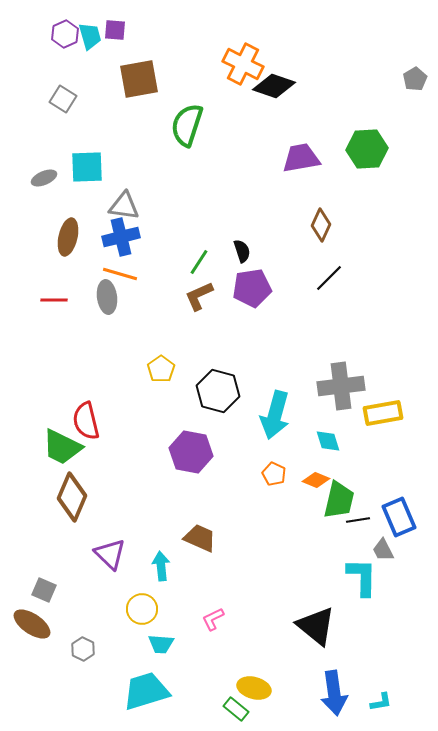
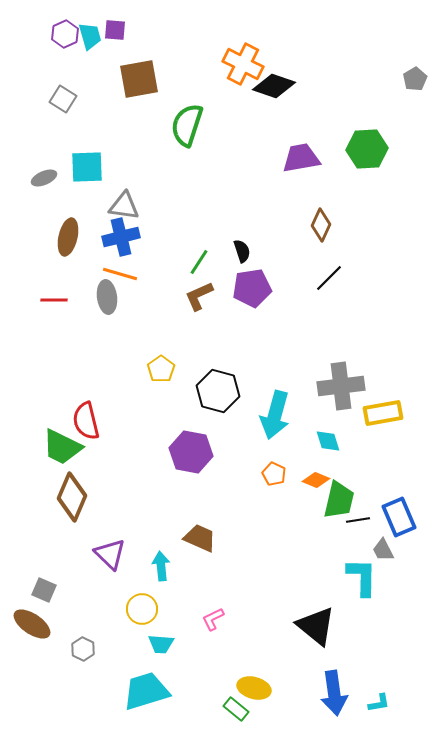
cyan L-shape at (381, 702): moved 2 px left, 1 px down
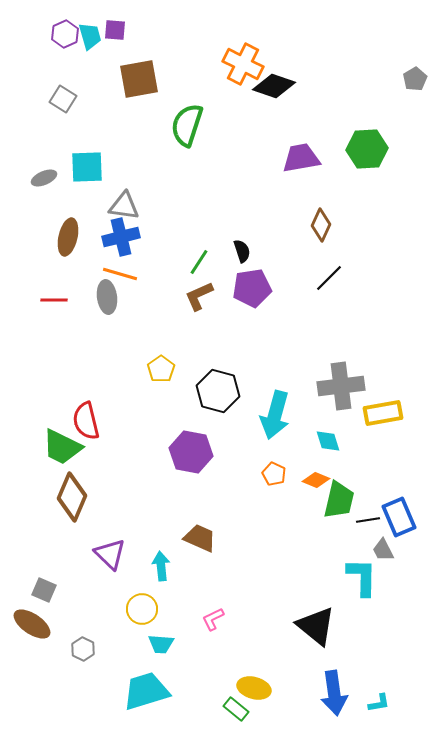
black line at (358, 520): moved 10 px right
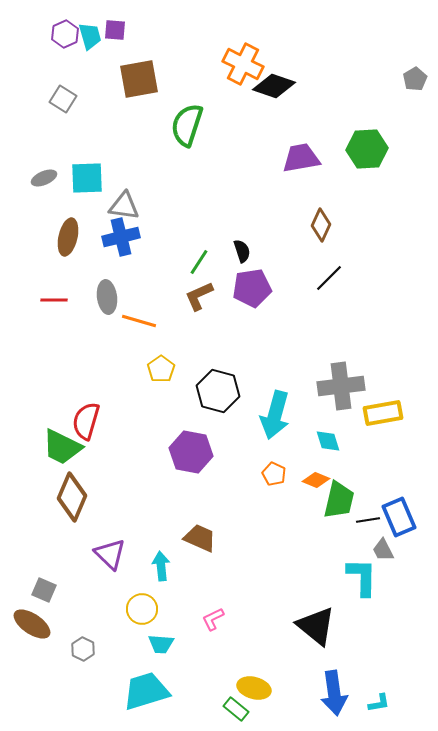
cyan square at (87, 167): moved 11 px down
orange line at (120, 274): moved 19 px right, 47 px down
red semicircle at (86, 421): rotated 30 degrees clockwise
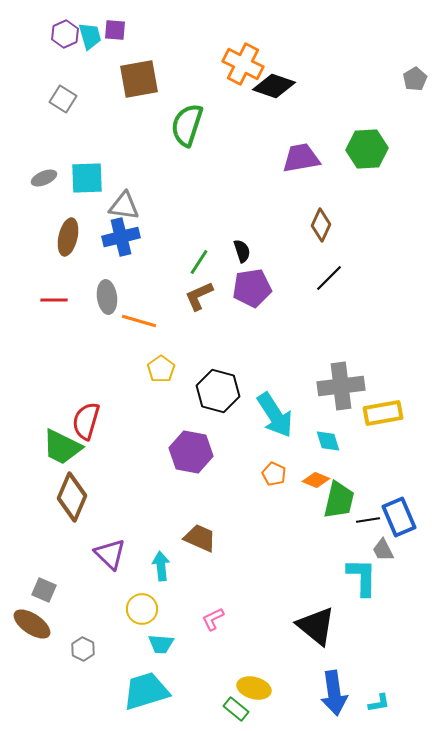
cyan arrow at (275, 415): rotated 48 degrees counterclockwise
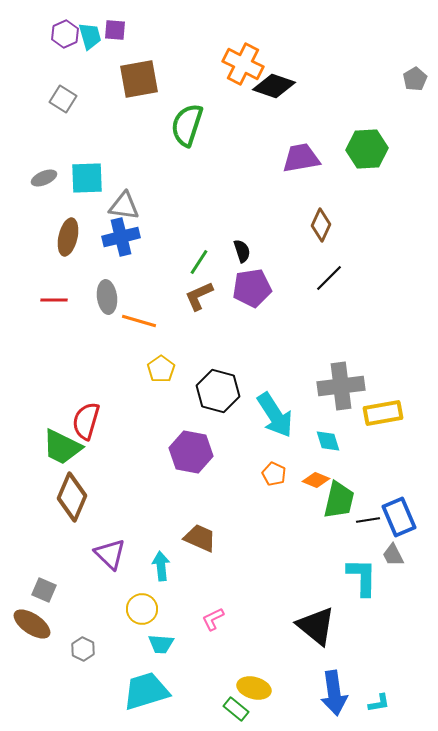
gray trapezoid at (383, 550): moved 10 px right, 5 px down
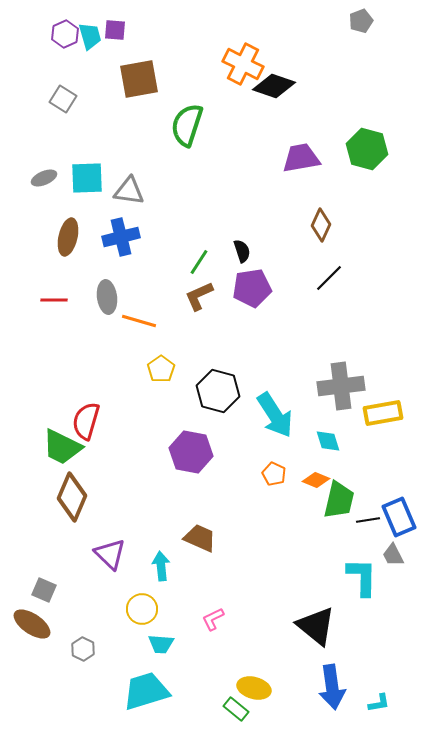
gray pentagon at (415, 79): moved 54 px left, 58 px up; rotated 10 degrees clockwise
green hexagon at (367, 149): rotated 18 degrees clockwise
gray triangle at (124, 206): moved 5 px right, 15 px up
blue arrow at (334, 693): moved 2 px left, 6 px up
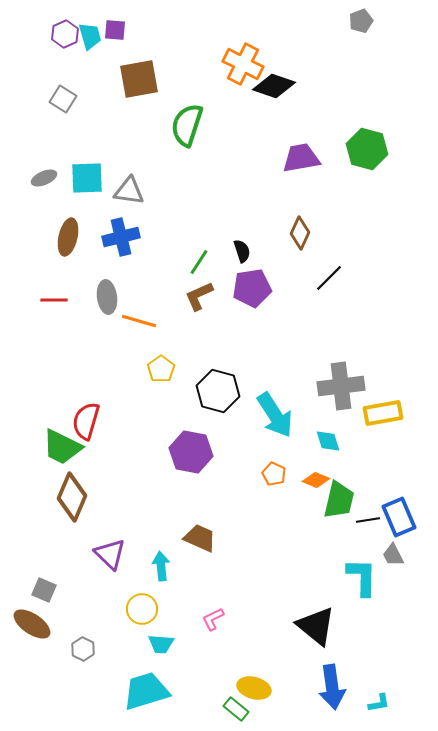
brown diamond at (321, 225): moved 21 px left, 8 px down
